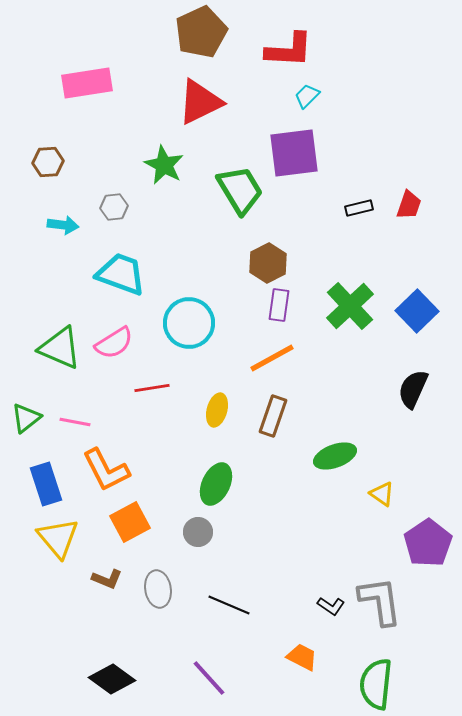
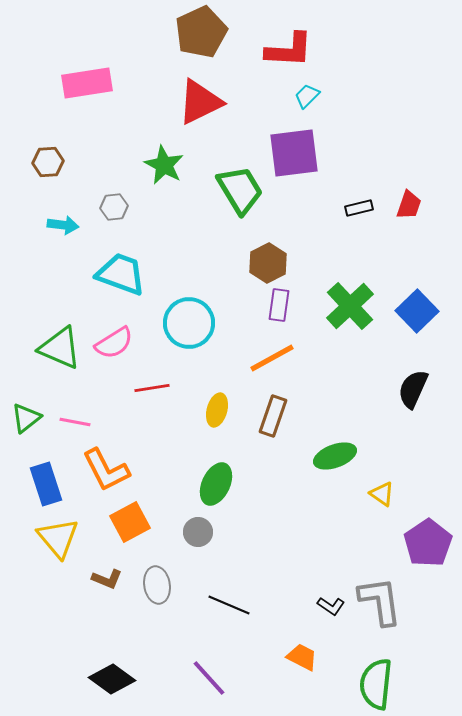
gray ellipse at (158, 589): moved 1 px left, 4 px up
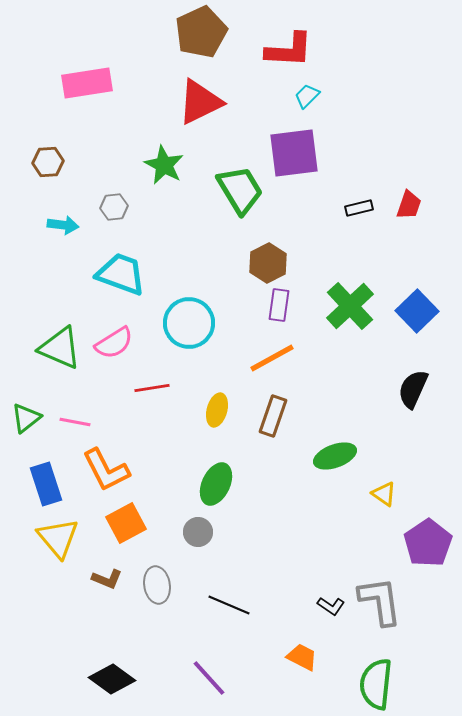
yellow triangle at (382, 494): moved 2 px right
orange square at (130, 522): moved 4 px left, 1 px down
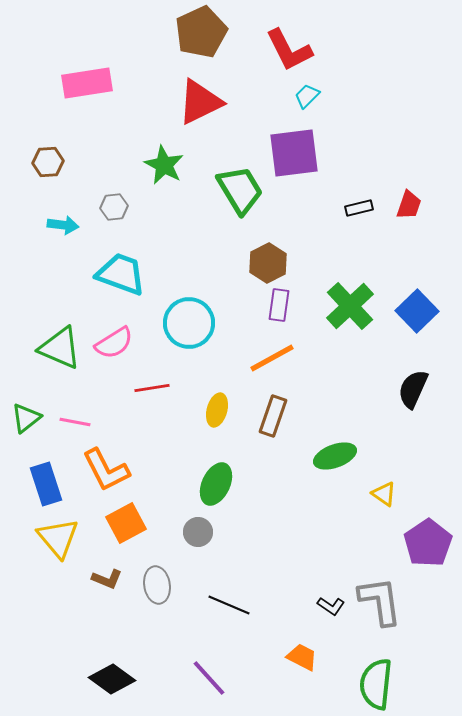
red L-shape at (289, 50): rotated 60 degrees clockwise
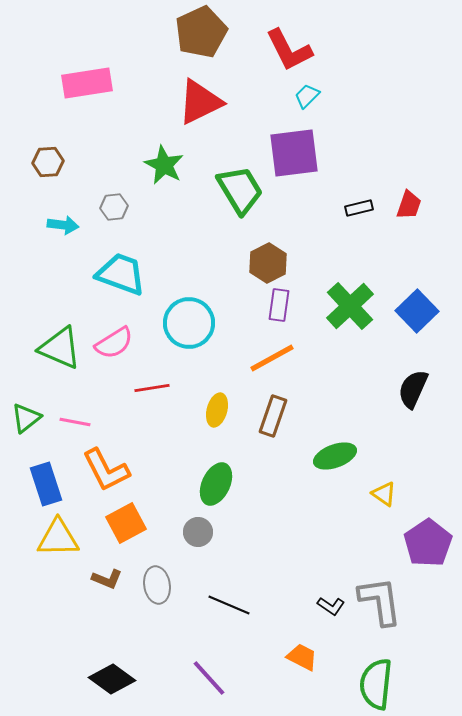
yellow triangle at (58, 538): rotated 51 degrees counterclockwise
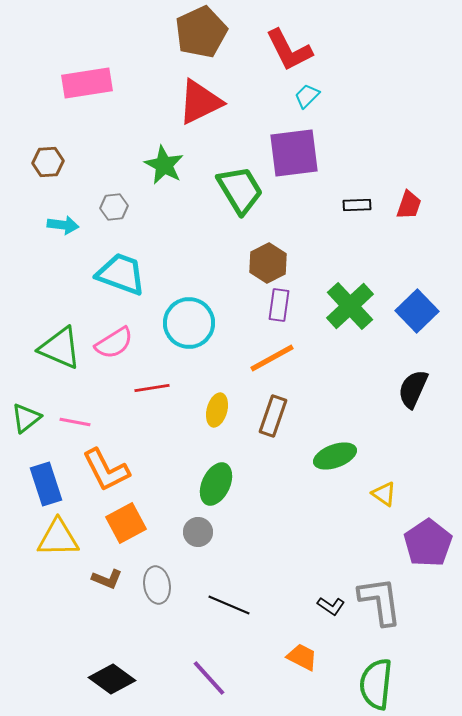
black rectangle at (359, 208): moved 2 px left, 3 px up; rotated 12 degrees clockwise
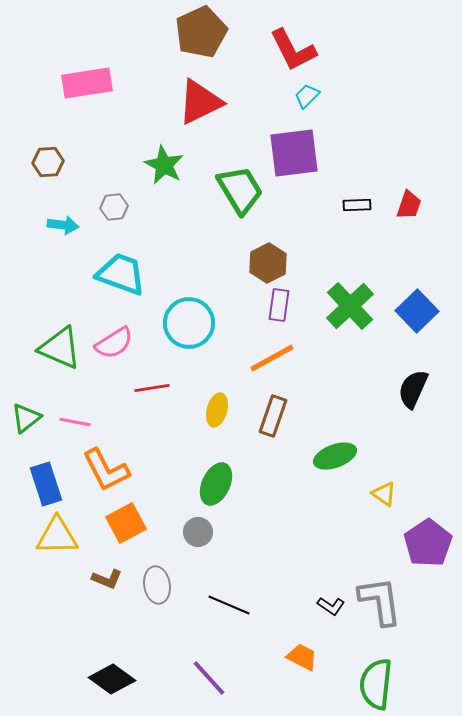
red L-shape at (289, 50): moved 4 px right
yellow triangle at (58, 538): moved 1 px left, 2 px up
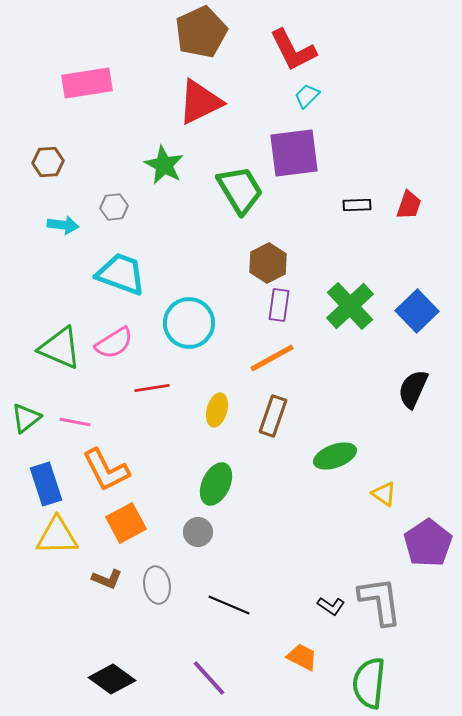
green semicircle at (376, 684): moved 7 px left, 1 px up
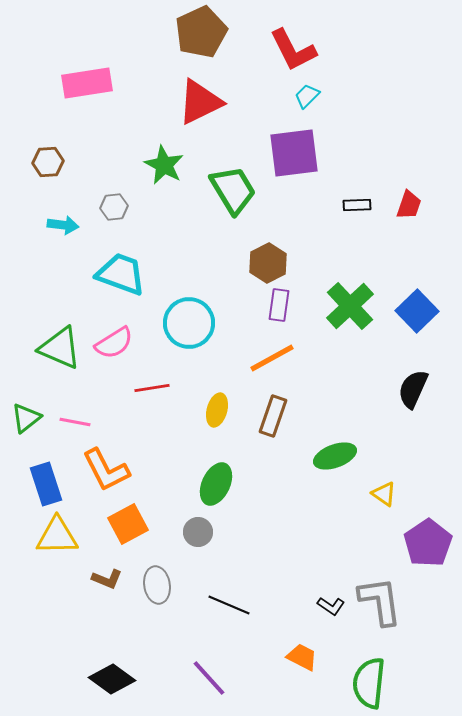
green trapezoid at (240, 190): moved 7 px left
orange square at (126, 523): moved 2 px right, 1 px down
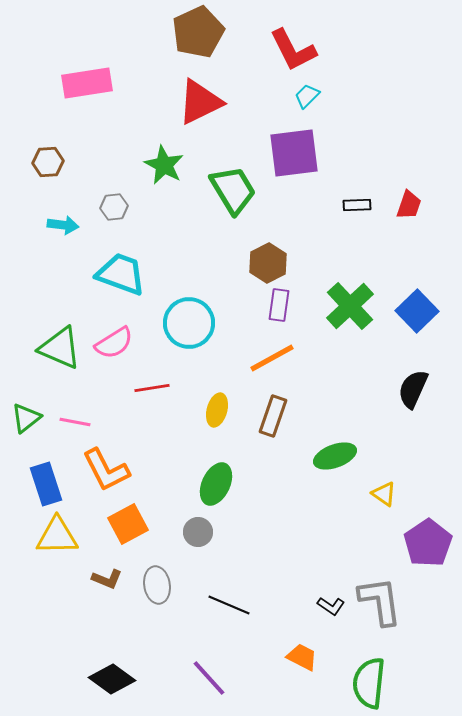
brown pentagon at (201, 32): moved 3 px left
